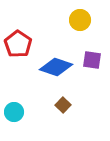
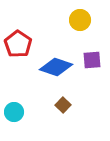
purple square: rotated 12 degrees counterclockwise
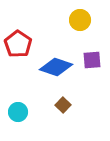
cyan circle: moved 4 px right
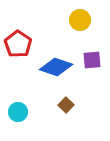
brown square: moved 3 px right
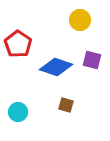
purple square: rotated 18 degrees clockwise
brown square: rotated 28 degrees counterclockwise
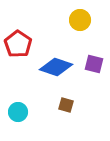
purple square: moved 2 px right, 4 px down
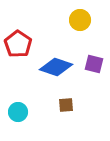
brown square: rotated 21 degrees counterclockwise
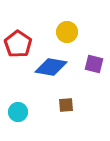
yellow circle: moved 13 px left, 12 px down
blue diamond: moved 5 px left; rotated 8 degrees counterclockwise
